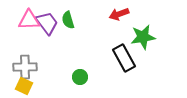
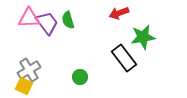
red arrow: moved 1 px up
pink triangle: moved 2 px up
black rectangle: rotated 8 degrees counterclockwise
gray cross: moved 4 px right, 3 px down; rotated 30 degrees counterclockwise
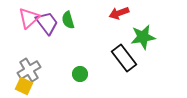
pink triangle: rotated 40 degrees counterclockwise
green circle: moved 3 px up
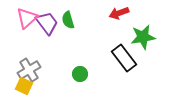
pink triangle: moved 2 px left
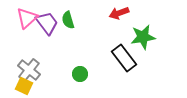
gray cross: rotated 20 degrees counterclockwise
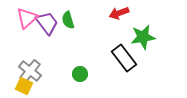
gray cross: moved 1 px right, 1 px down
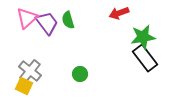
black rectangle: moved 21 px right
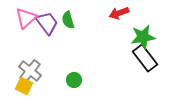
pink triangle: moved 1 px left
green circle: moved 6 px left, 6 px down
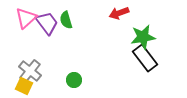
green semicircle: moved 2 px left
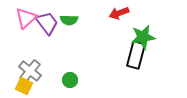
green semicircle: moved 3 px right; rotated 72 degrees counterclockwise
black rectangle: moved 9 px left, 3 px up; rotated 52 degrees clockwise
green circle: moved 4 px left
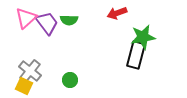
red arrow: moved 2 px left
